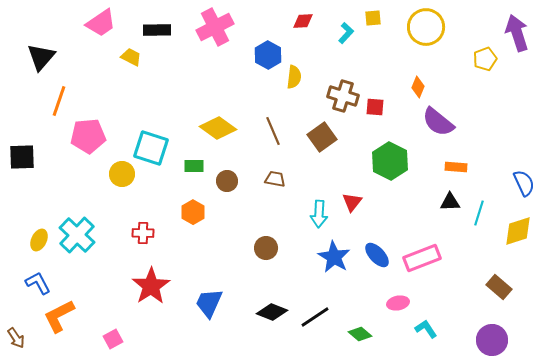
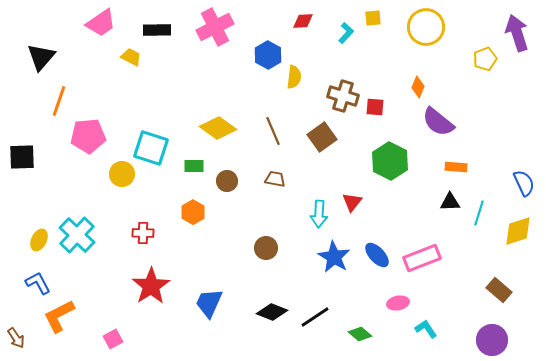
brown rectangle at (499, 287): moved 3 px down
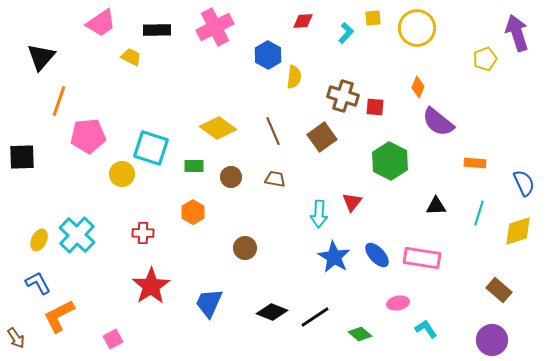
yellow circle at (426, 27): moved 9 px left, 1 px down
orange rectangle at (456, 167): moved 19 px right, 4 px up
brown circle at (227, 181): moved 4 px right, 4 px up
black triangle at (450, 202): moved 14 px left, 4 px down
brown circle at (266, 248): moved 21 px left
pink rectangle at (422, 258): rotated 30 degrees clockwise
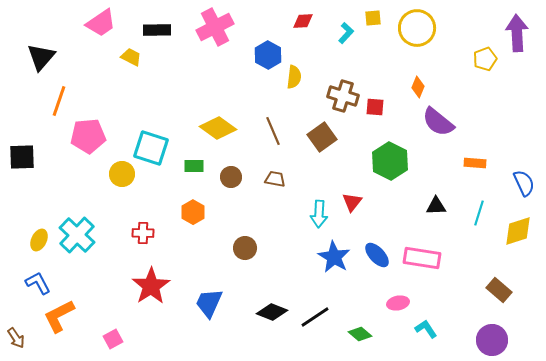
purple arrow at (517, 33): rotated 15 degrees clockwise
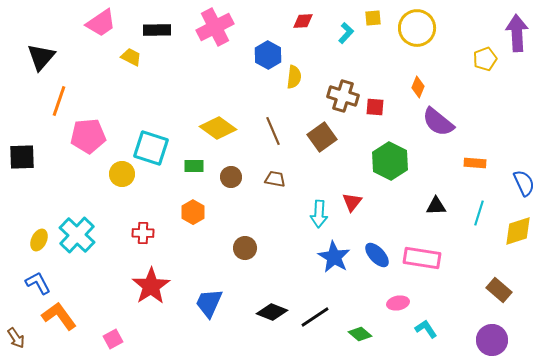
orange L-shape at (59, 316): rotated 81 degrees clockwise
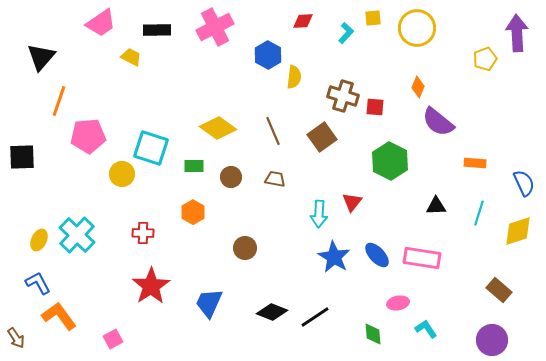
green diamond at (360, 334): moved 13 px right; rotated 45 degrees clockwise
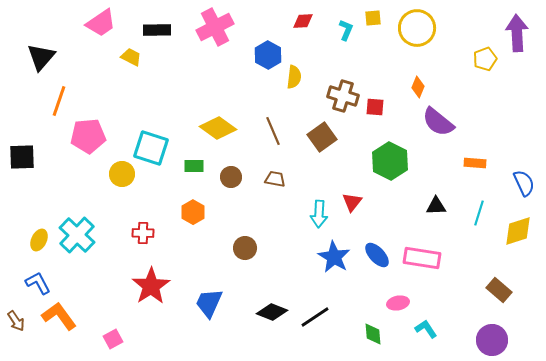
cyan L-shape at (346, 33): moved 3 px up; rotated 20 degrees counterclockwise
brown arrow at (16, 338): moved 17 px up
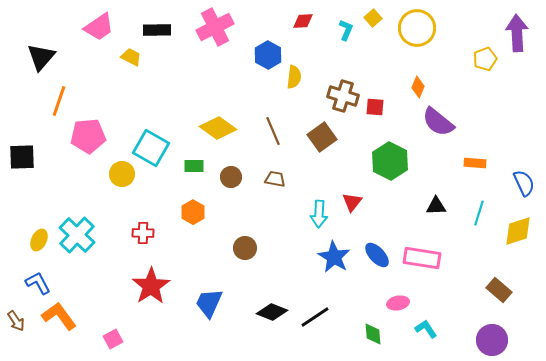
yellow square at (373, 18): rotated 36 degrees counterclockwise
pink trapezoid at (101, 23): moved 2 px left, 4 px down
cyan square at (151, 148): rotated 12 degrees clockwise
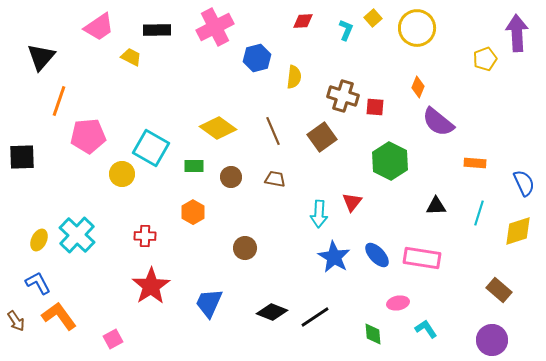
blue hexagon at (268, 55): moved 11 px left, 3 px down; rotated 16 degrees clockwise
red cross at (143, 233): moved 2 px right, 3 px down
